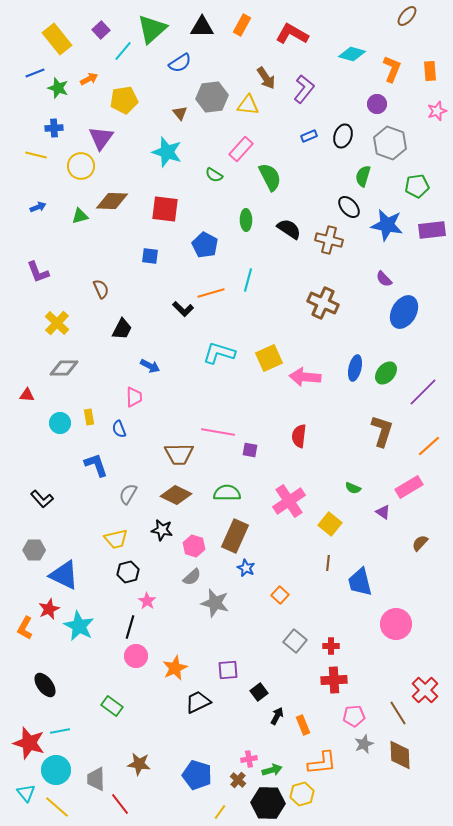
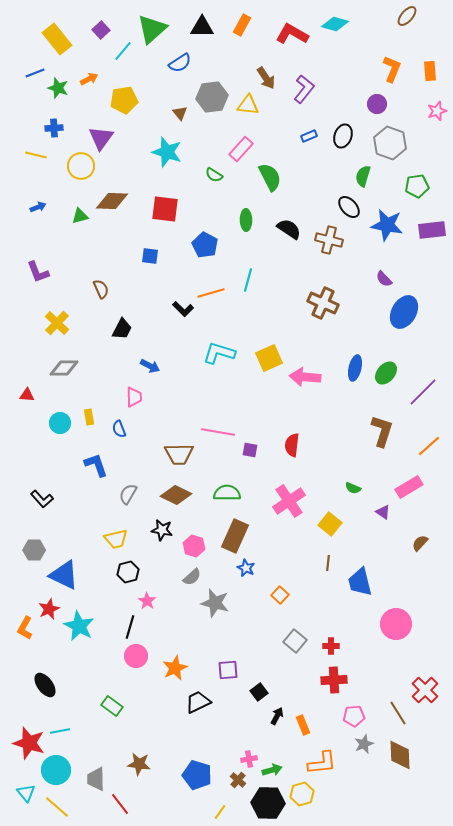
cyan diamond at (352, 54): moved 17 px left, 30 px up
red semicircle at (299, 436): moved 7 px left, 9 px down
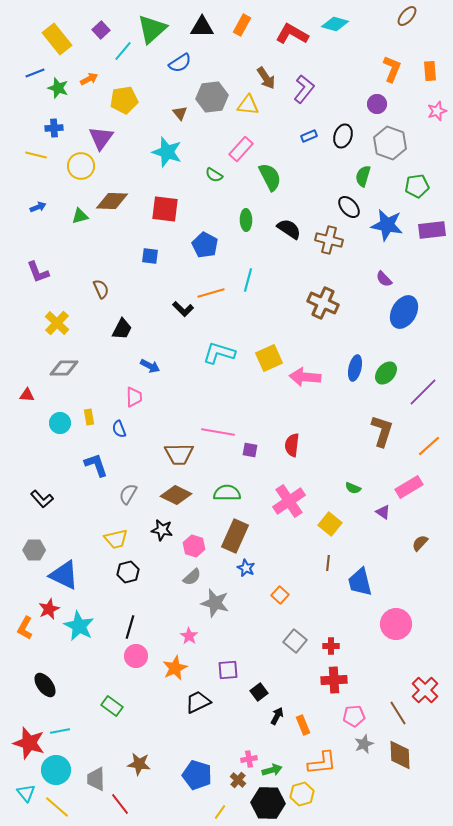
pink star at (147, 601): moved 42 px right, 35 px down
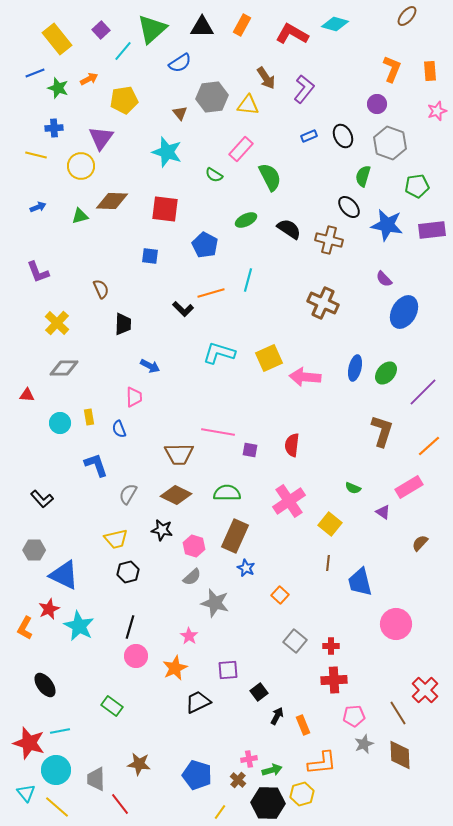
black ellipse at (343, 136): rotated 45 degrees counterclockwise
green ellipse at (246, 220): rotated 65 degrees clockwise
black trapezoid at (122, 329): moved 1 px right, 5 px up; rotated 25 degrees counterclockwise
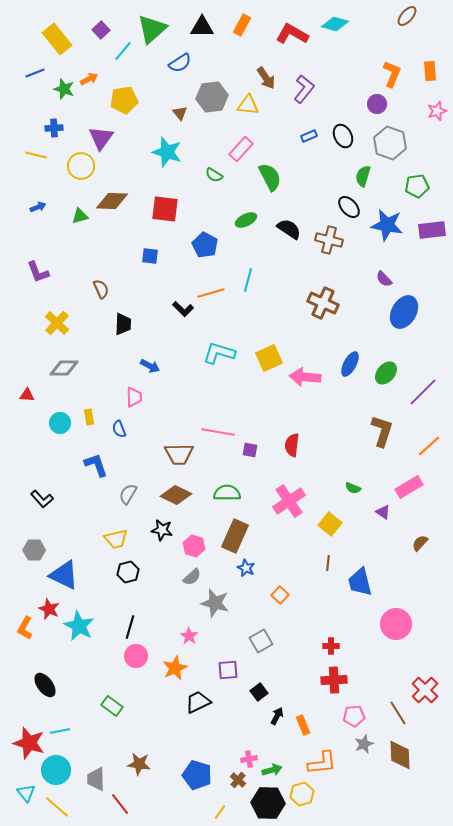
orange L-shape at (392, 69): moved 5 px down
green star at (58, 88): moved 6 px right, 1 px down
blue ellipse at (355, 368): moved 5 px left, 4 px up; rotated 15 degrees clockwise
red star at (49, 609): rotated 25 degrees counterclockwise
gray square at (295, 641): moved 34 px left; rotated 20 degrees clockwise
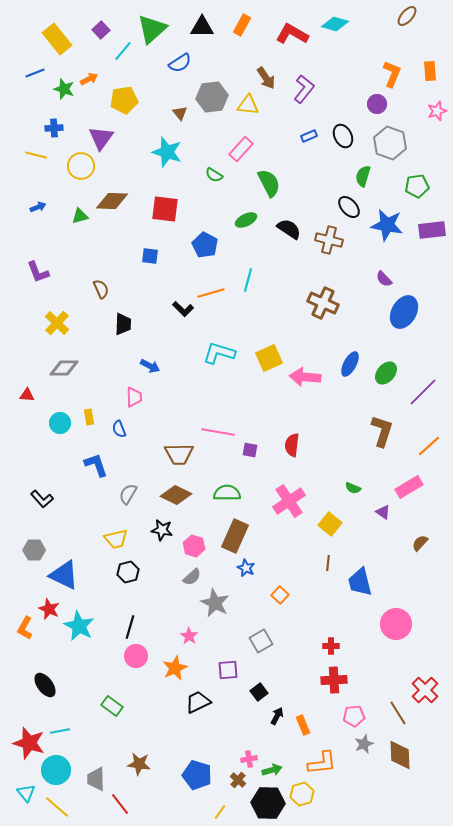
green semicircle at (270, 177): moved 1 px left, 6 px down
gray star at (215, 603): rotated 12 degrees clockwise
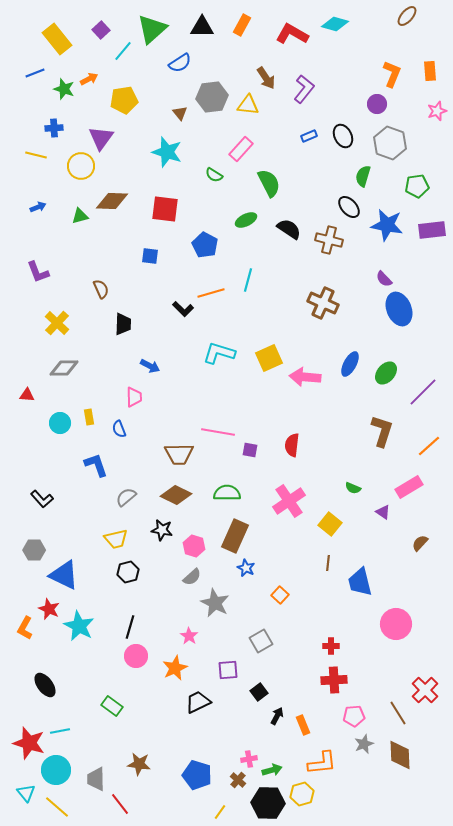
blue ellipse at (404, 312): moved 5 px left, 3 px up; rotated 52 degrees counterclockwise
gray semicircle at (128, 494): moved 2 px left, 3 px down; rotated 20 degrees clockwise
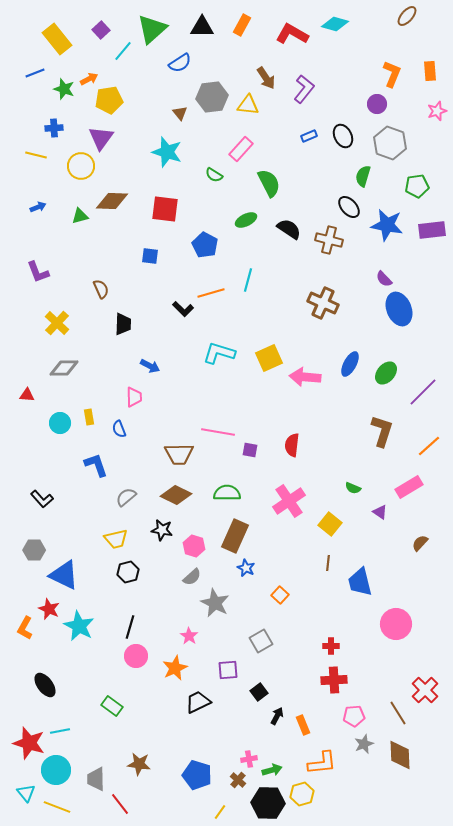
yellow pentagon at (124, 100): moved 15 px left
purple triangle at (383, 512): moved 3 px left
yellow line at (57, 807): rotated 20 degrees counterclockwise
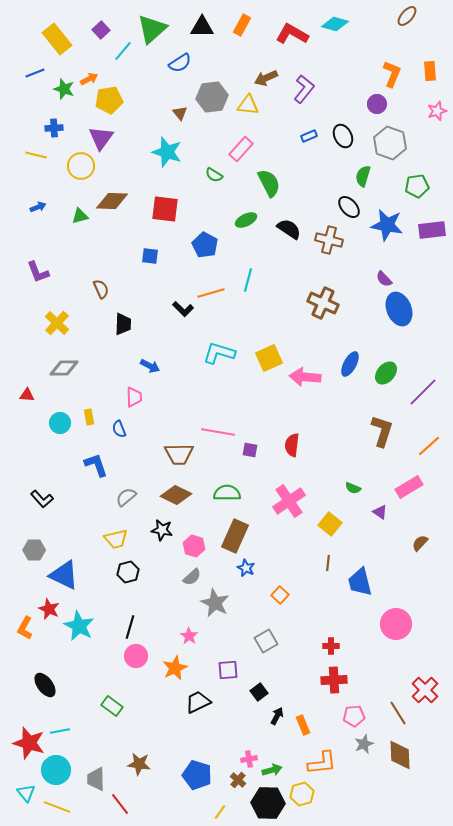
brown arrow at (266, 78): rotated 100 degrees clockwise
gray square at (261, 641): moved 5 px right
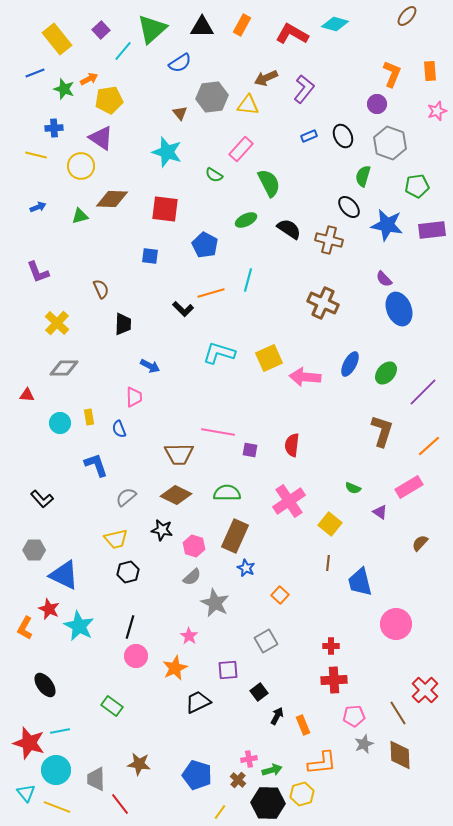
purple triangle at (101, 138): rotated 32 degrees counterclockwise
brown diamond at (112, 201): moved 2 px up
